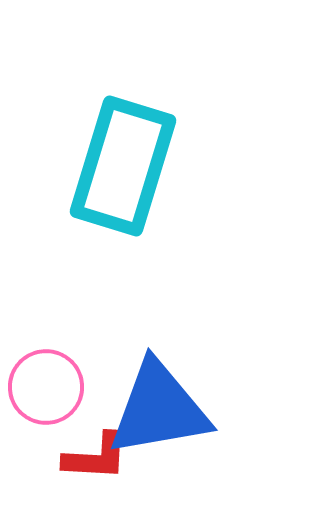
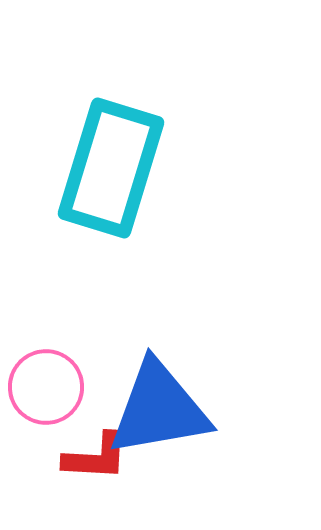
cyan rectangle: moved 12 px left, 2 px down
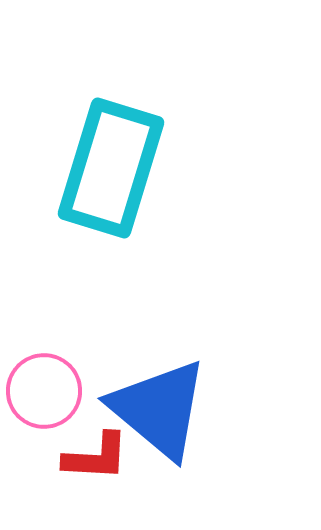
pink circle: moved 2 px left, 4 px down
blue triangle: rotated 50 degrees clockwise
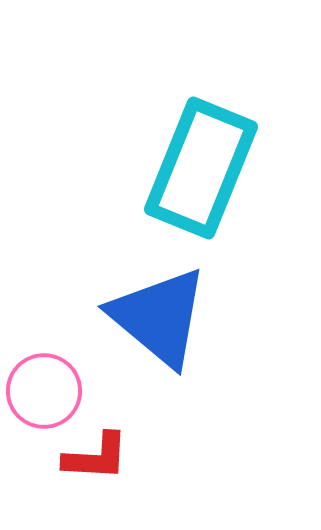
cyan rectangle: moved 90 px right; rotated 5 degrees clockwise
blue triangle: moved 92 px up
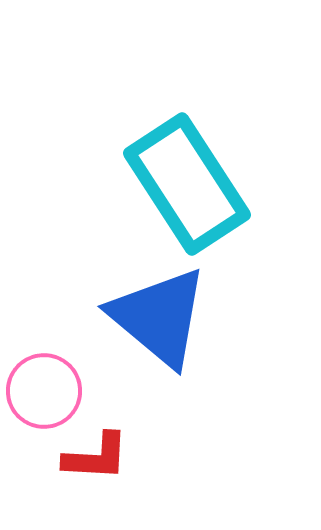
cyan rectangle: moved 14 px left, 16 px down; rotated 55 degrees counterclockwise
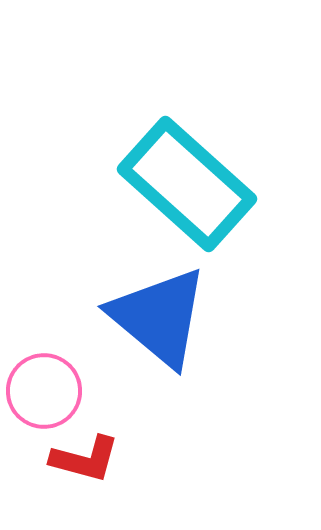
cyan rectangle: rotated 15 degrees counterclockwise
red L-shape: moved 11 px left, 2 px down; rotated 12 degrees clockwise
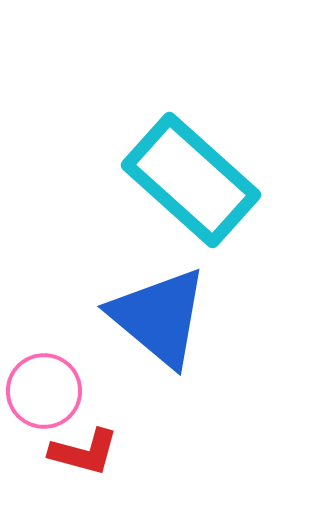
cyan rectangle: moved 4 px right, 4 px up
red L-shape: moved 1 px left, 7 px up
